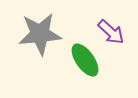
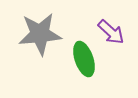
green ellipse: moved 1 px left, 1 px up; rotated 16 degrees clockwise
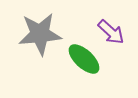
green ellipse: rotated 28 degrees counterclockwise
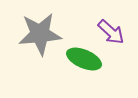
green ellipse: rotated 20 degrees counterclockwise
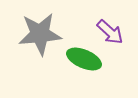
purple arrow: moved 1 px left
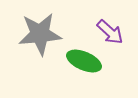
green ellipse: moved 2 px down
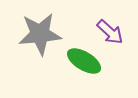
green ellipse: rotated 8 degrees clockwise
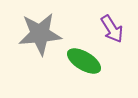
purple arrow: moved 2 px right, 3 px up; rotated 16 degrees clockwise
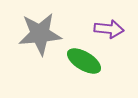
purple arrow: moved 3 px left; rotated 52 degrees counterclockwise
